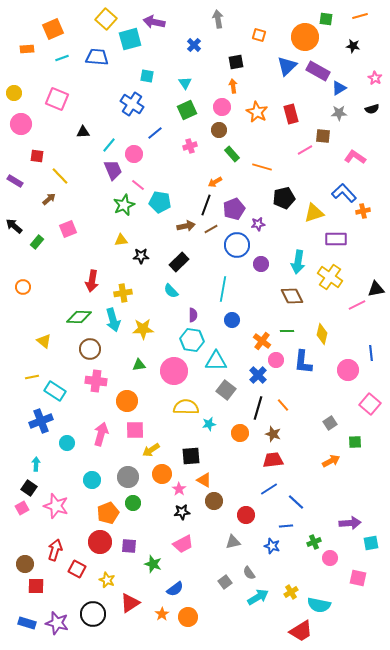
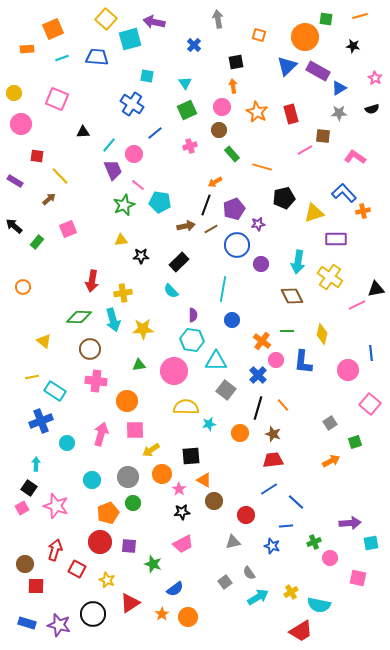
green square at (355, 442): rotated 16 degrees counterclockwise
purple star at (57, 623): moved 2 px right, 2 px down
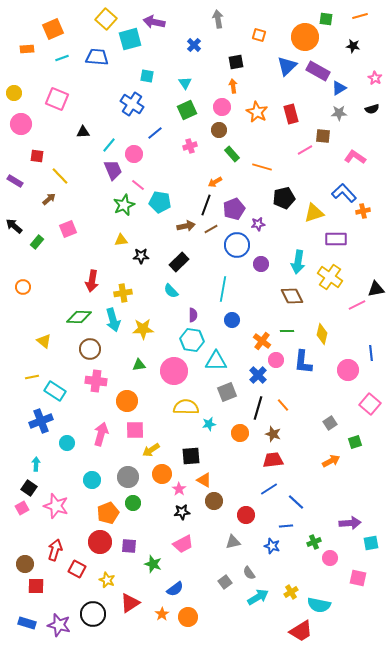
gray square at (226, 390): moved 1 px right, 2 px down; rotated 30 degrees clockwise
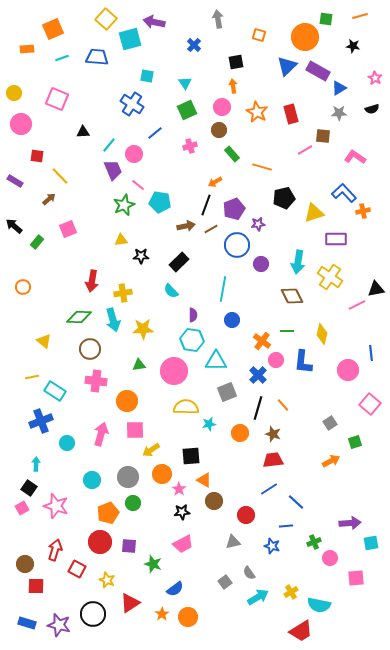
pink square at (358, 578): moved 2 px left; rotated 18 degrees counterclockwise
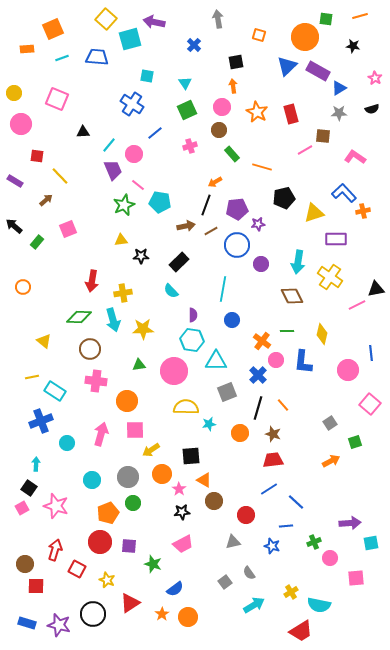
brown arrow at (49, 199): moved 3 px left, 1 px down
purple pentagon at (234, 209): moved 3 px right; rotated 15 degrees clockwise
brown line at (211, 229): moved 2 px down
cyan arrow at (258, 597): moved 4 px left, 8 px down
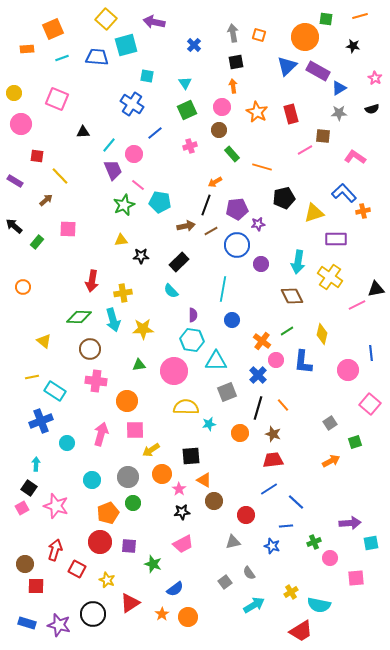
gray arrow at (218, 19): moved 15 px right, 14 px down
cyan square at (130, 39): moved 4 px left, 6 px down
pink square at (68, 229): rotated 24 degrees clockwise
green line at (287, 331): rotated 32 degrees counterclockwise
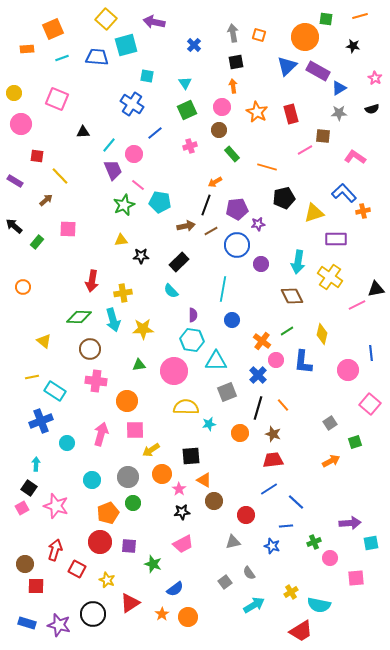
orange line at (262, 167): moved 5 px right
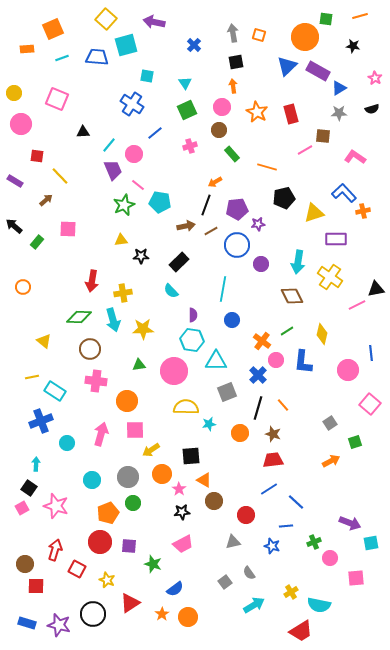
purple arrow at (350, 523): rotated 25 degrees clockwise
